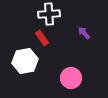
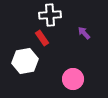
white cross: moved 1 px right, 1 px down
pink circle: moved 2 px right, 1 px down
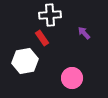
pink circle: moved 1 px left, 1 px up
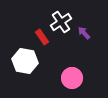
white cross: moved 11 px right, 7 px down; rotated 30 degrees counterclockwise
red rectangle: moved 1 px up
white hexagon: rotated 20 degrees clockwise
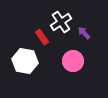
pink circle: moved 1 px right, 17 px up
